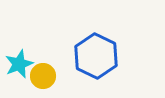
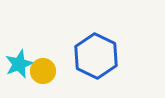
yellow circle: moved 5 px up
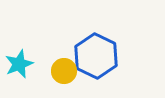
yellow circle: moved 21 px right
